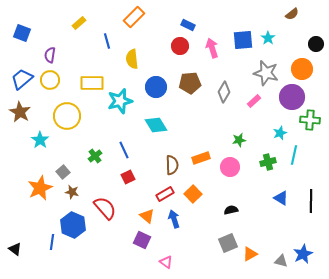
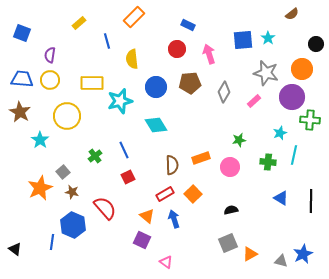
red circle at (180, 46): moved 3 px left, 3 px down
pink arrow at (212, 48): moved 3 px left, 6 px down
blue trapezoid at (22, 79): rotated 45 degrees clockwise
green cross at (268, 162): rotated 21 degrees clockwise
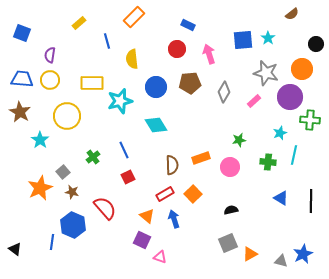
purple circle at (292, 97): moved 2 px left
green cross at (95, 156): moved 2 px left, 1 px down
pink triangle at (166, 262): moved 6 px left, 5 px up; rotated 16 degrees counterclockwise
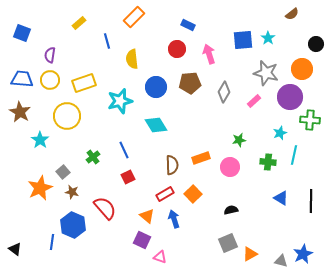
yellow rectangle at (92, 83): moved 8 px left; rotated 20 degrees counterclockwise
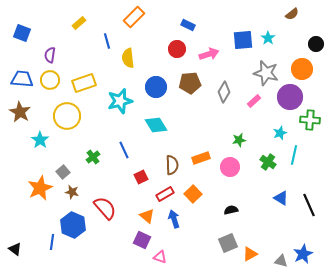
pink arrow at (209, 54): rotated 90 degrees clockwise
yellow semicircle at (132, 59): moved 4 px left, 1 px up
green cross at (268, 162): rotated 28 degrees clockwise
red square at (128, 177): moved 13 px right
black line at (311, 201): moved 2 px left, 4 px down; rotated 25 degrees counterclockwise
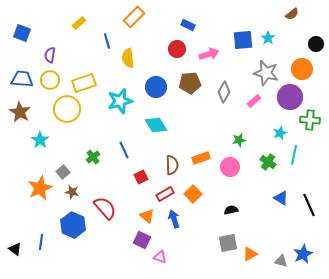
yellow circle at (67, 116): moved 7 px up
blue line at (52, 242): moved 11 px left
gray square at (228, 243): rotated 12 degrees clockwise
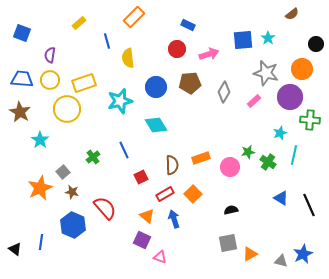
green star at (239, 140): moved 9 px right, 12 px down
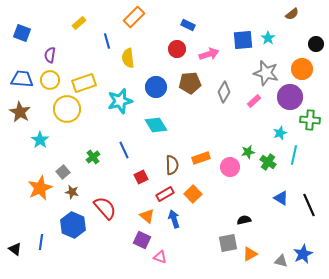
black semicircle at (231, 210): moved 13 px right, 10 px down
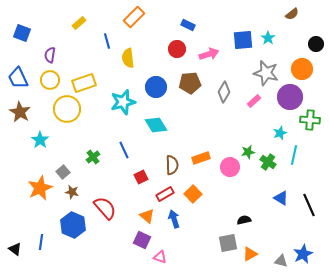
blue trapezoid at (22, 79): moved 4 px left, 1 px up; rotated 120 degrees counterclockwise
cyan star at (120, 101): moved 3 px right, 1 px down
